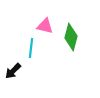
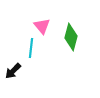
pink triangle: moved 3 px left; rotated 36 degrees clockwise
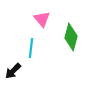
pink triangle: moved 7 px up
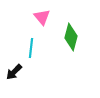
pink triangle: moved 2 px up
black arrow: moved 1 px right, 1 px down
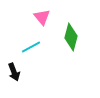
cyan line: moved 1 px up; rotated 54 degrees clockwise
black arrow: rotated 66 degrees counterclockwise
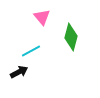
cyan line: moved 4 px down
black arrow: moved 5 px right; rotated 96 degrees counterclockwise
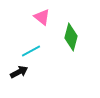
pink triangle: rotated 12 degrees counterclockwise
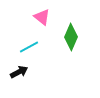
green diamond: rotated 8 degrees clockwise
cyan line: moved 2 px left, 4 px up
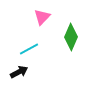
pink triangle: rotated 36 degrees clockwise
cyan line: moved 2 px down
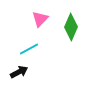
pink triangle: moved 2 px left, 2 px down
green diamond: moved 10 px up
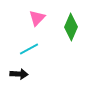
pink triangle: moved 3 px left, 1 px up
black arrow: moved 2 px down; rotated 30 degrees clockwise
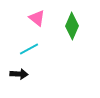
pink triangle: rotated 36 degrees counterclockwise
green diamond: moved 1 px right, 1 px up
